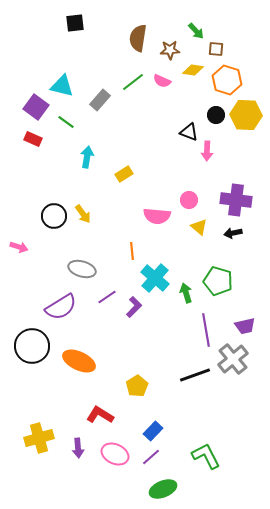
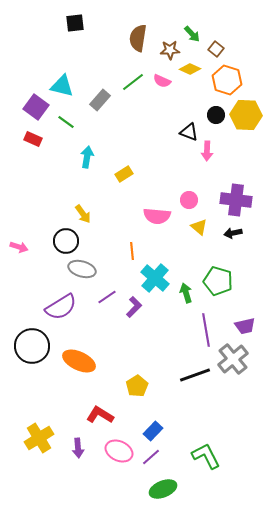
green arrow at (196, 31): moved 4 px left, 3 px down
brown square at (216, 49): rotated 35 degrees clockwise
yellow diamond at (193, 70): moved 3 px left, 1 px up; rotated 15 degrees clockwise
black circle at (54, 216): moved 12 px right, 25 px down
yellow cross at (39, 438): rotated 16 degrees counterclockwise
pink ellipse at (115, 454): moved 4 px right, 3 px up
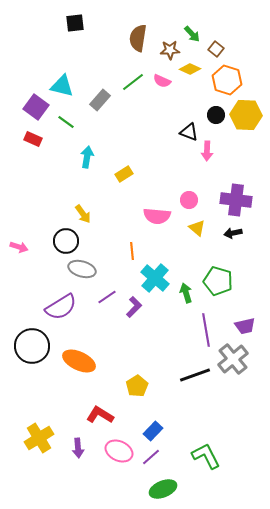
yellow triangle at (199, 227): moved 2 px left, 1 px down
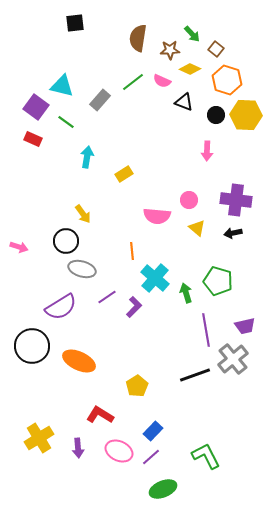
black triangle at (189, 132): moved 5 px left, 30 px up
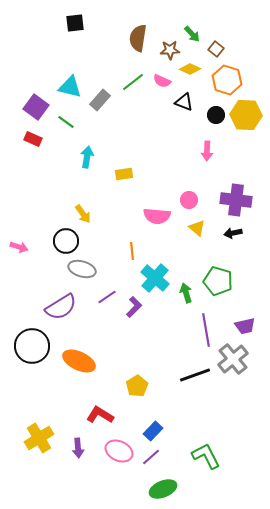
cyan triangle at (62, 86): moved 8 px right, 1 px down
yellow rectangle at (124, 174): rotated 24 degrees clockwise
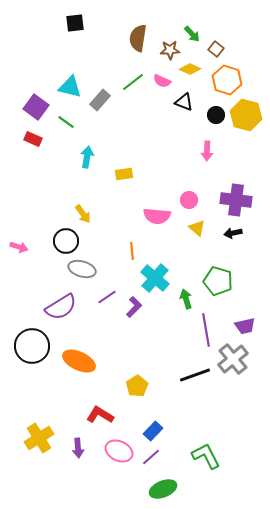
yellow hexagon at (246, 115): rotated 12 degrees clockwise
green arrow at (186, 293): moved 6 px down
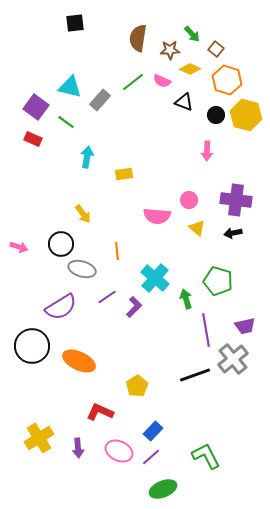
black circle at (66, 241): moved 5 px left, 3 px down
orange line at (132, 251): moved 15 px left
red L-shape at (100, 415): moved 3 px up; rotated 8 degrees counterclockwise
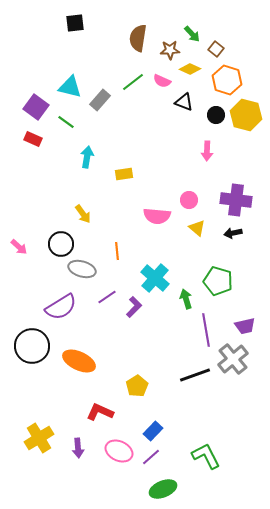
pink arrow at (19, 247): rotated 24 degrees clockwise
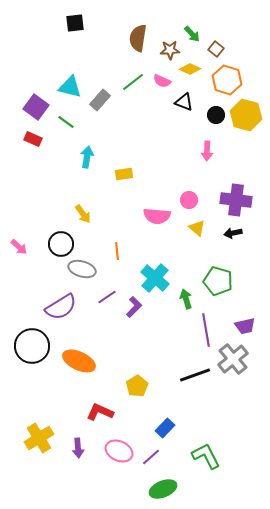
blue rectangle at (153, 431): moved 12 px right, 3 px up
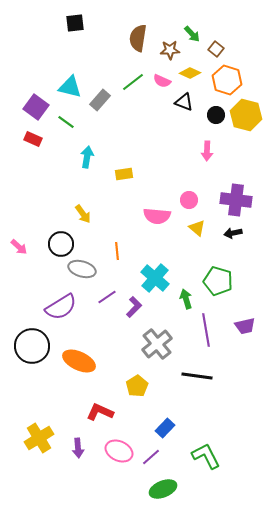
yellow diamond at (190, 69): moved 4 px down
gray cross at (233, 359): moved 76 px left, 15 px up
black line at (195, 375): moved 2 px right, 1 px down; rotated 28 degrees clockwise
